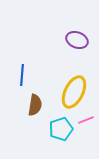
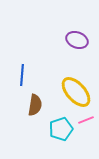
yellow ellipse: moved 2 px right; rotated 68 degrees counterclockwise
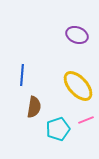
purple ellipse: moved 5 px up
yellow ellipse: moved 2 px right, 6 px up
brown semicircle: moved 1 px left, 2 px down
cyan pentagon: moved 3 px left
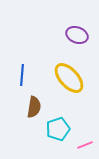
yellow ellipse: moved 9 px left, 8 px up
pink line: moved 1 px left, 25 px down
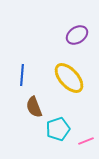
purple ellipse: rotated 55 degrees counterclockwise
brown semicircle: rotated 150 degrees clockwise
pink line: moved 1 px right, 4 px up
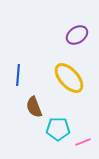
blue line: moved 4 px left
cyan pentagon: rotated 20 degrees clockwise
pink line: moved 3 px left, 1 px down
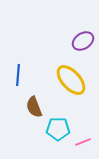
purple ellipse: moved 6 px right, 6 px down
yellow ellipse: moved 2 px right, 2 px down
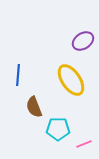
yellow ellipse: rotated 8 degrees clockwise
pink line: moved 1 px right, 2 px down
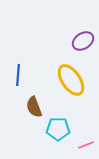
pink line: moved 2 px right, 1 px down
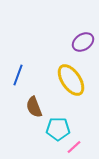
purple ellipse: moved 1 px down
blue line: rotated 15 degrees clockwise
pink line: moved 12 px left, 2 px down; rotated 21 degrees counterclockwise
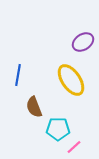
blue line: rotated 10 degrees counterclockwise
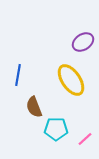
cyan pentagon: moved 2 px left
pink line: moved 11 px right, 8 px up
